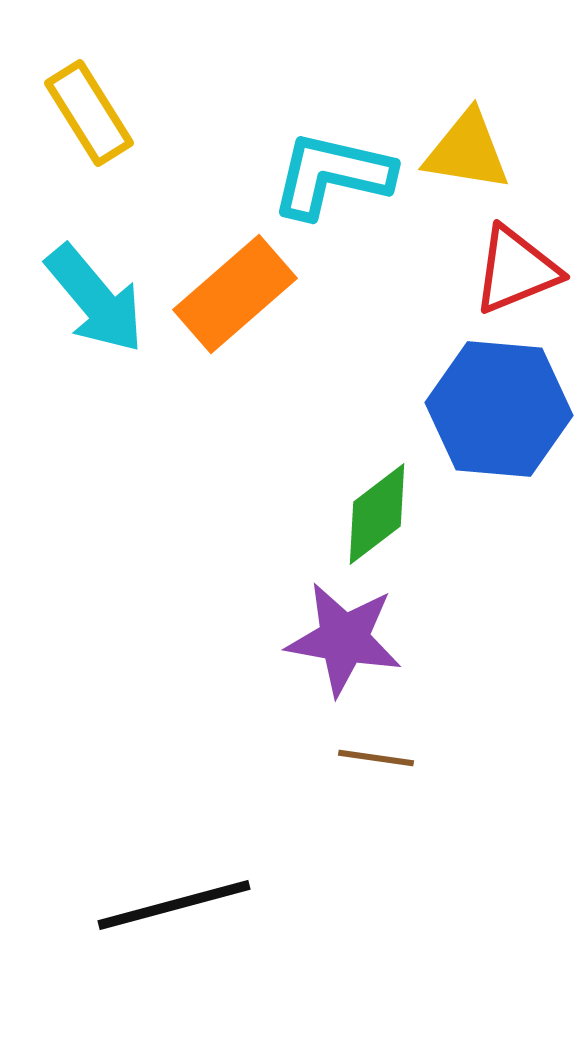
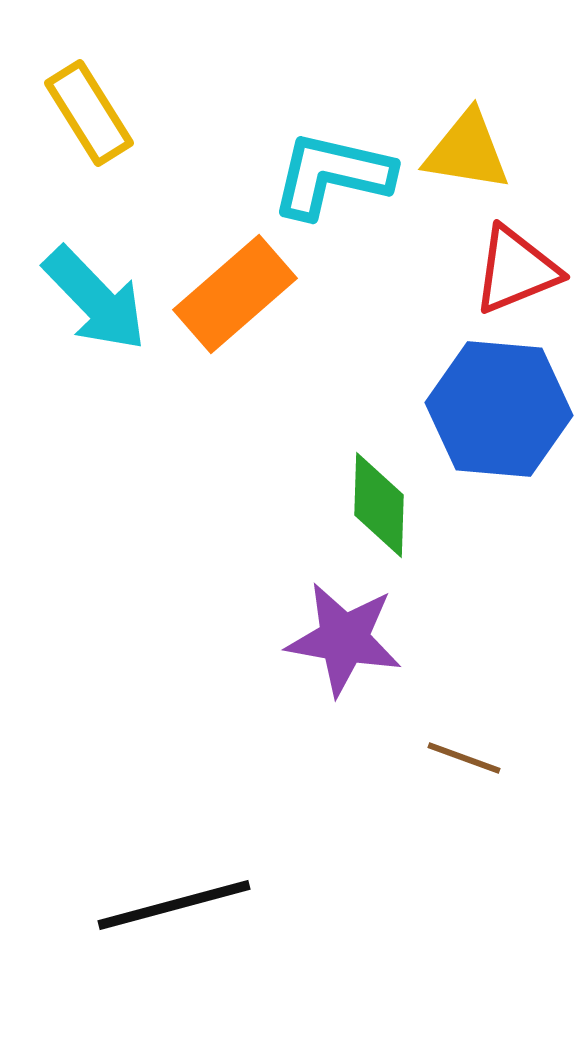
cyan arrow: rotated 4 degrees counterclockwise
green diamond: moved 2 px right, 9 px up; rotated 51 degrees counterclockwise
brown line: moved 88 px right; rotated 12 degrees clockwise
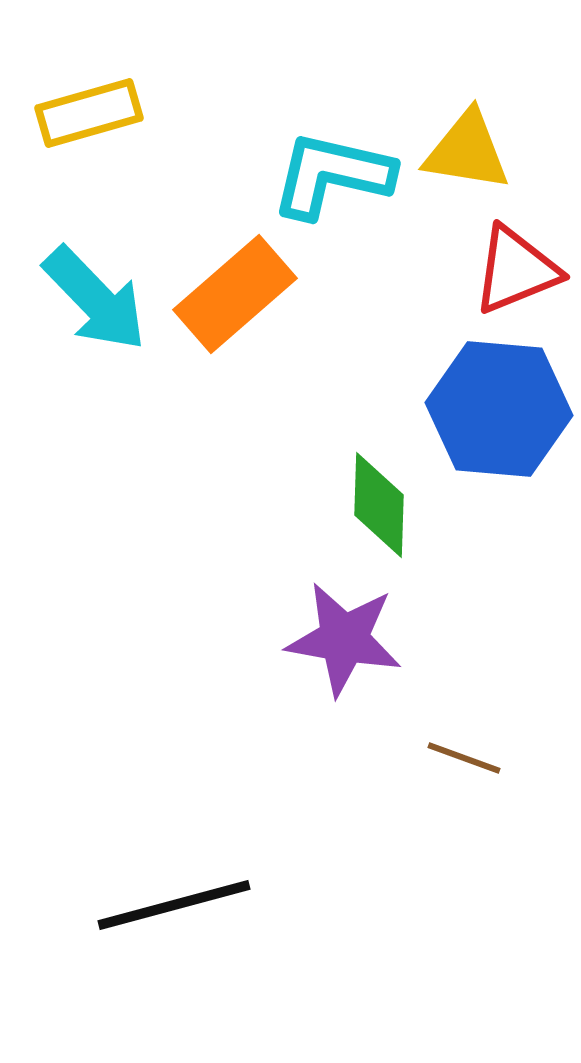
yellow rectangle: rotated 74 degrees counterclockwise
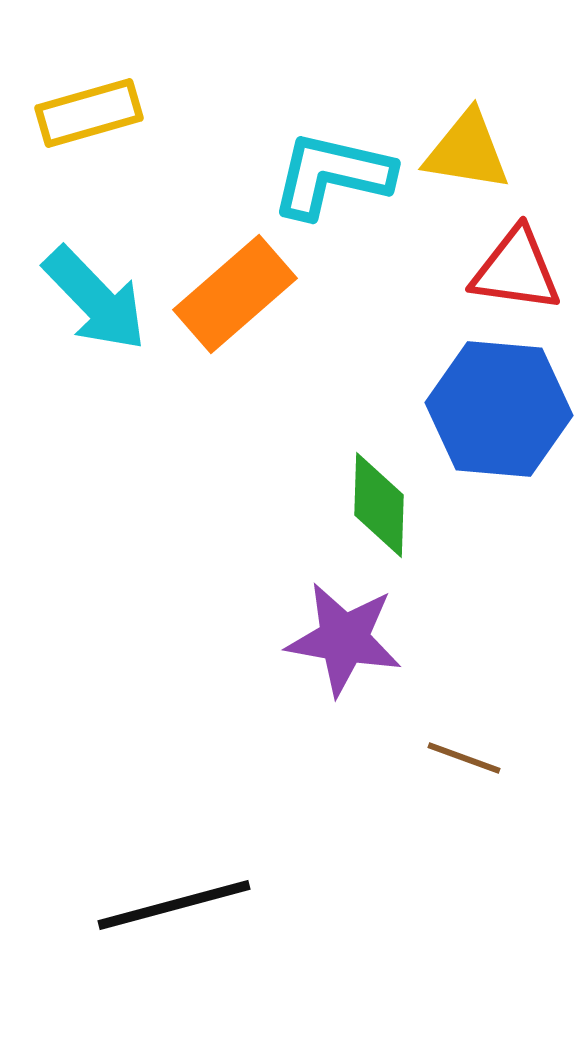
red triangle: rotated 30 degrees clockwise
